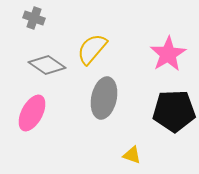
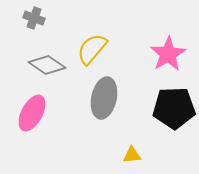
black pentagon: moved 3 px up
yellow triangle: rotated 24 degrees counterclockwise
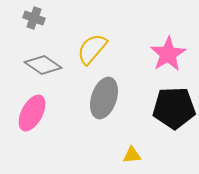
gray diamond: moved 4 px left
gray ellipse: rotated 6 degrees clockwise
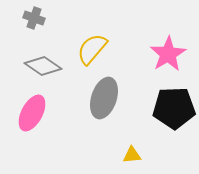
gray diamond: moved 1 px down
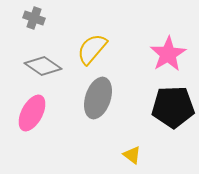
gray ellipse: moved 6 px left
black pentagon: moved 1 px left, 1 px up
yellow triangle: rotated 42 degrees clockwise
